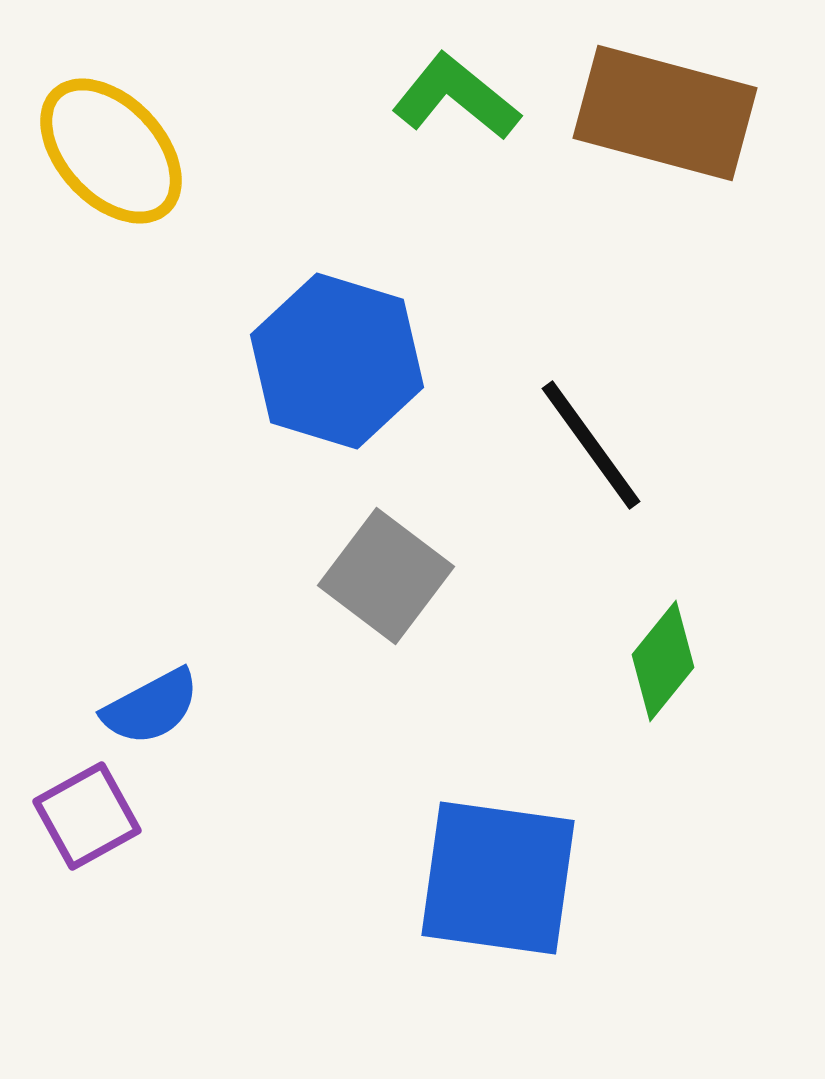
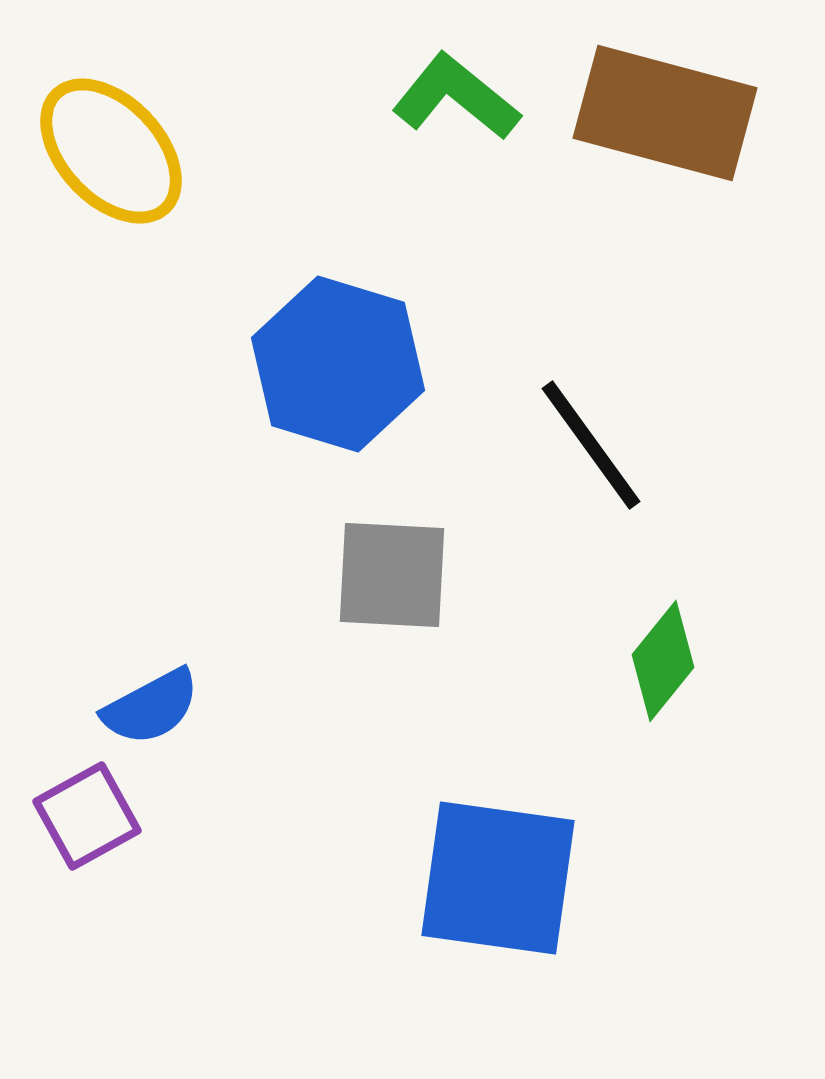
blue hexagon: moved 1 px right, 3 px down
gray square: moved 6 px right, 1 px up; rotated 34 degrees counterclockwise
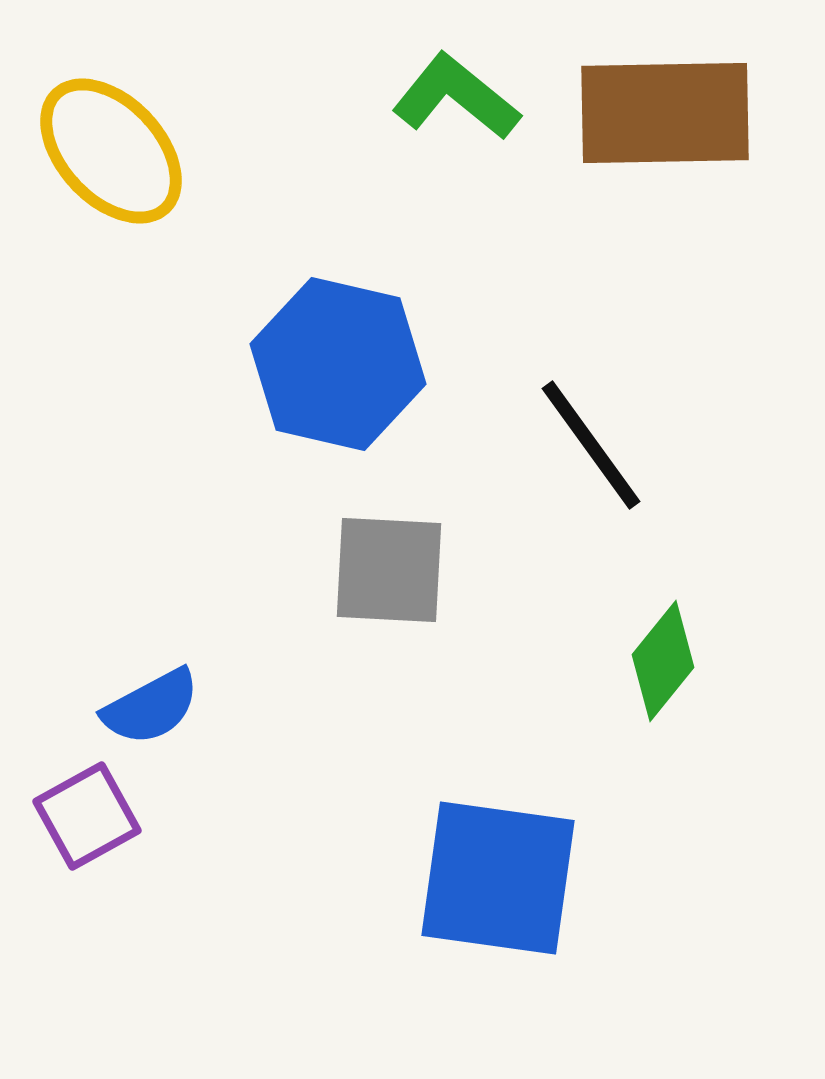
brown rectangle: rotated 16 degrees counterclockwise
blue hexagon: rotated 4 degrees counterclockwise
gray square: moved 3 px left, 5 px up
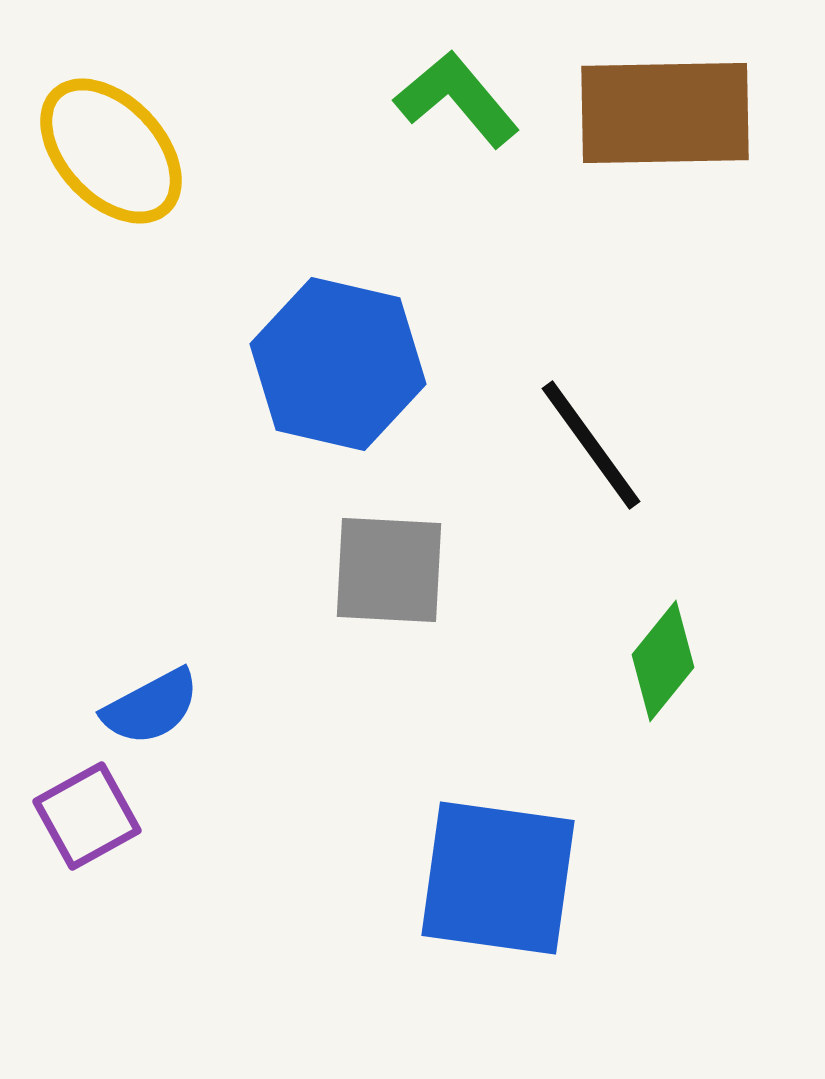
green L-shape: moved 1 px right, 2 px down; rotated 11 degrees clockwise
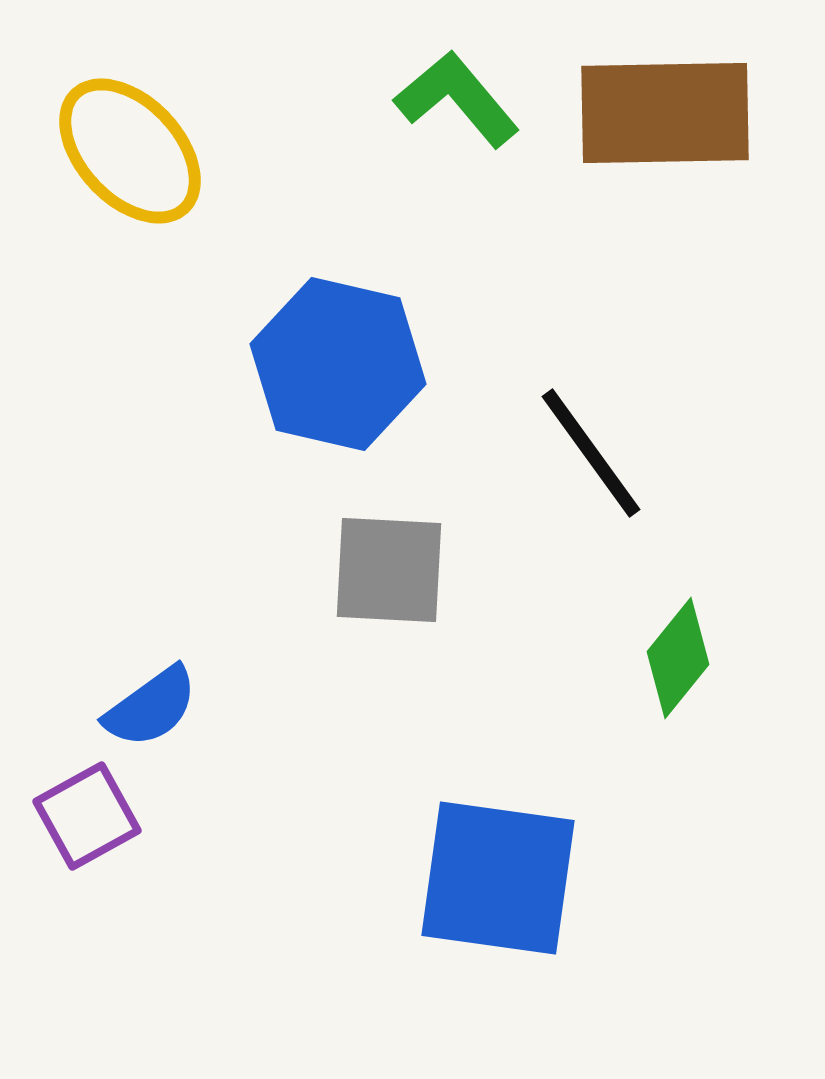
yellow ellipse: moved 19 px right
black line: moved 8 px down
green diamond: moved 15 px right, 3 px up
blue semicircle: rotated 8 degrees counterclockwise
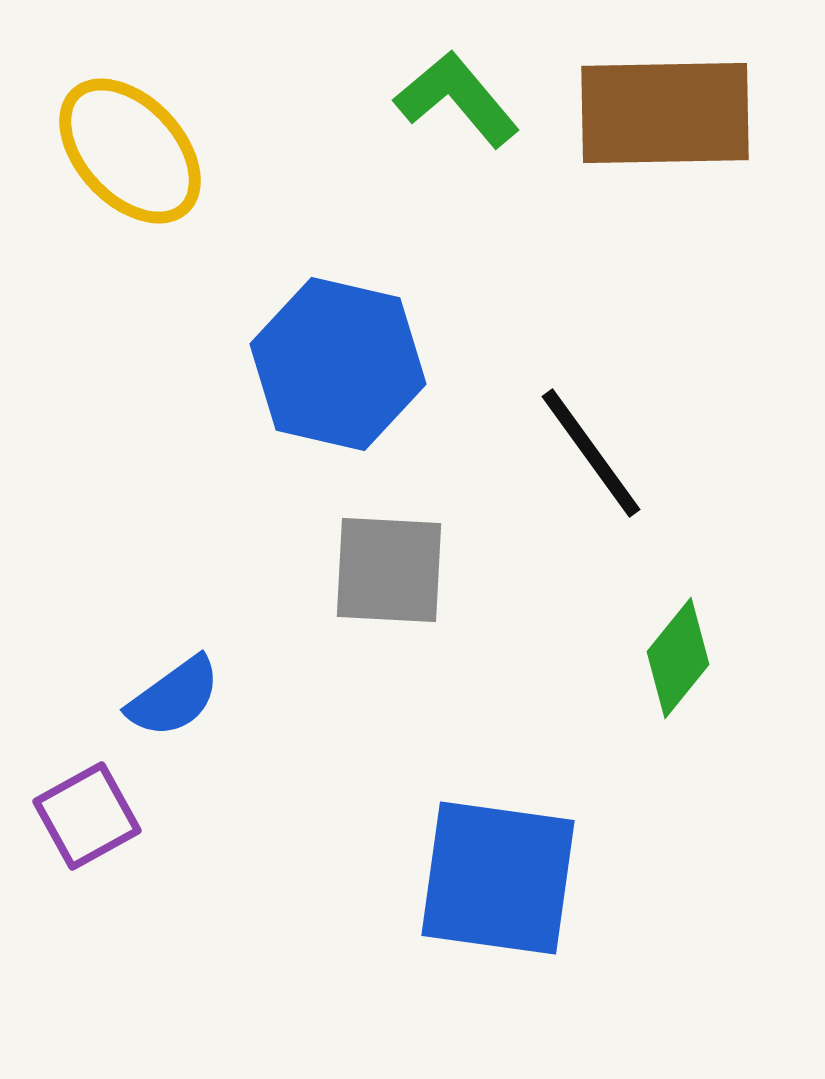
blue semicircle: moved 23 px right, 10 px up
